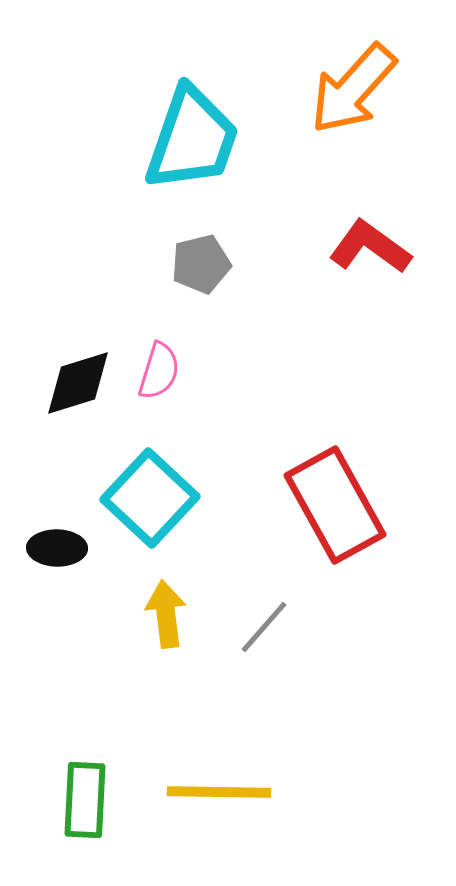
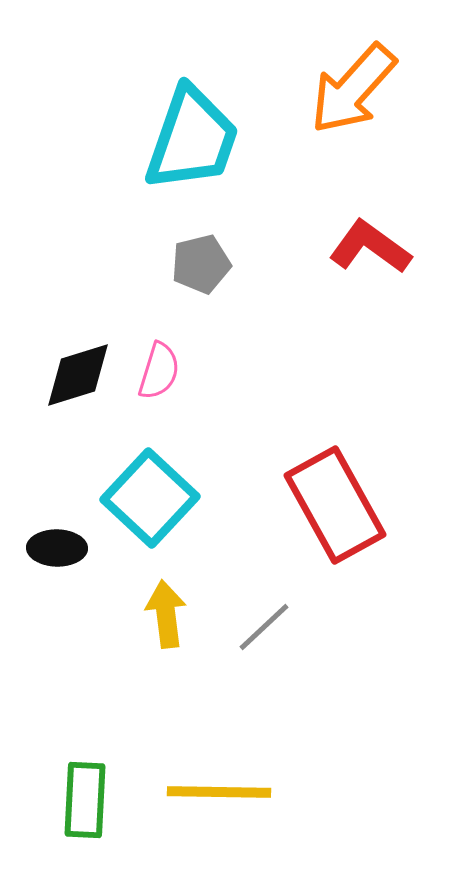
black diamond: moved 8 px up
gray line: rotated 6 degrees clockwise
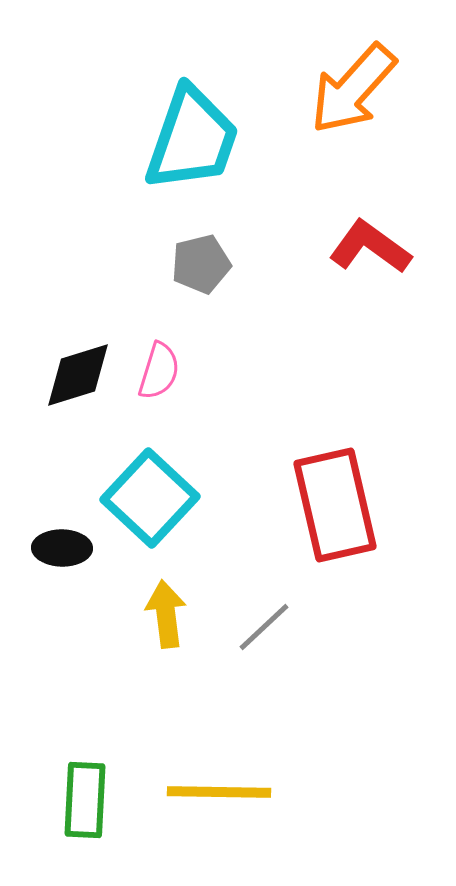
red rectangle: rotated 16 degrees clockwise
black ellipse: moved 5 px right
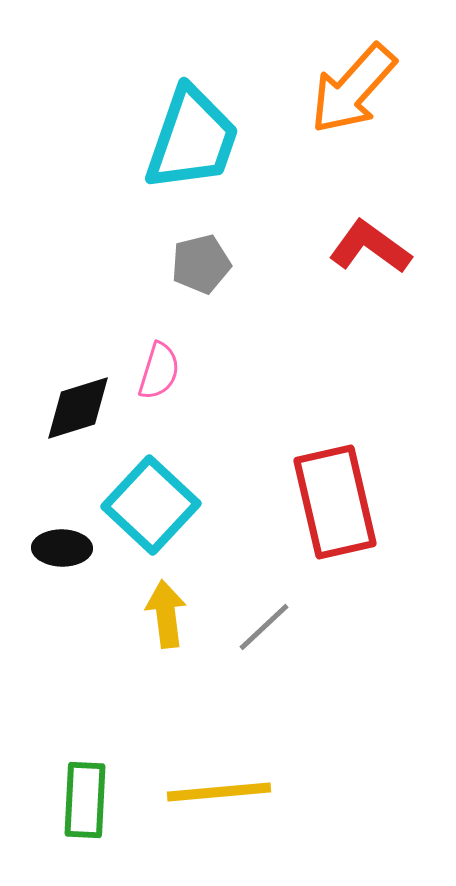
black diamond: moved 33 px down
cyan square: moved 1 px right, 7 px down
red rectangle: moved 3 px up
yellow line: rotated 6 degrees counterclockwise
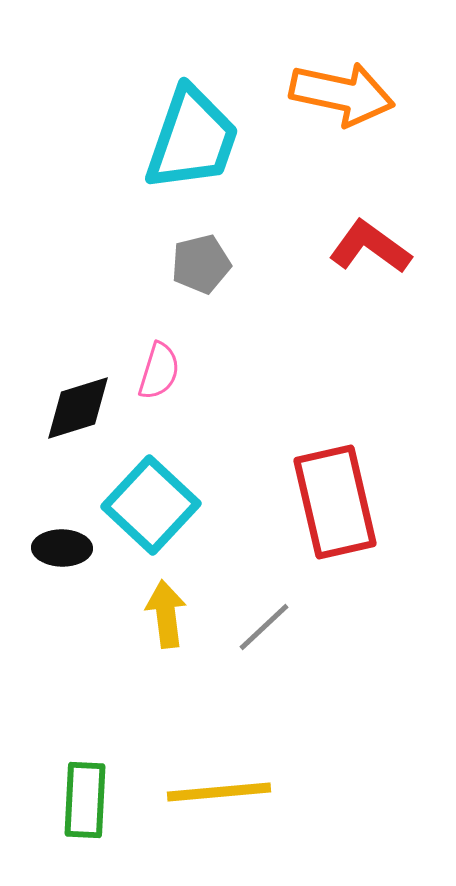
orange arrow: moved 11 px left, 5 px down; rotated 120 degrees counterclockwise
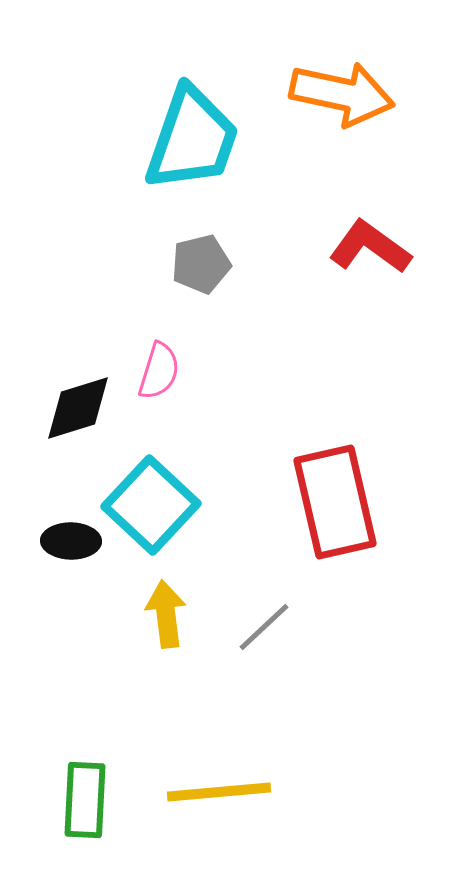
black ellipse: moved 9 px right, 7 px up
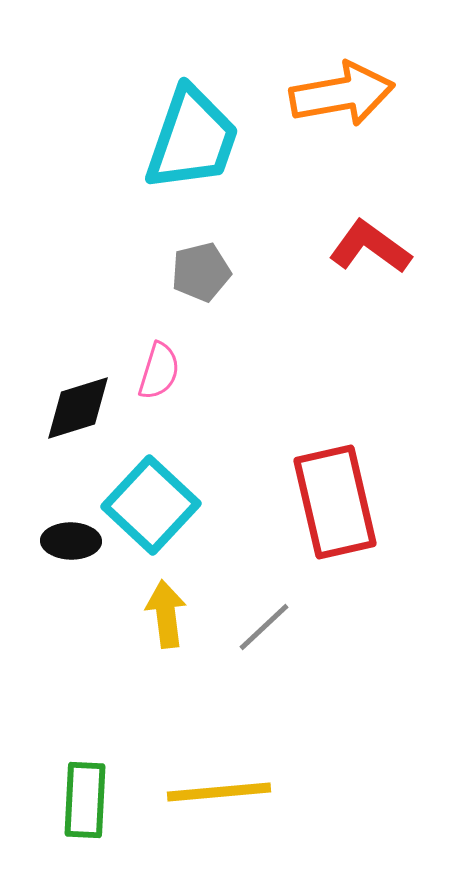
orange arrow: rotated 22 degrees counterclockwise
gray pentagon: moved 8 px down
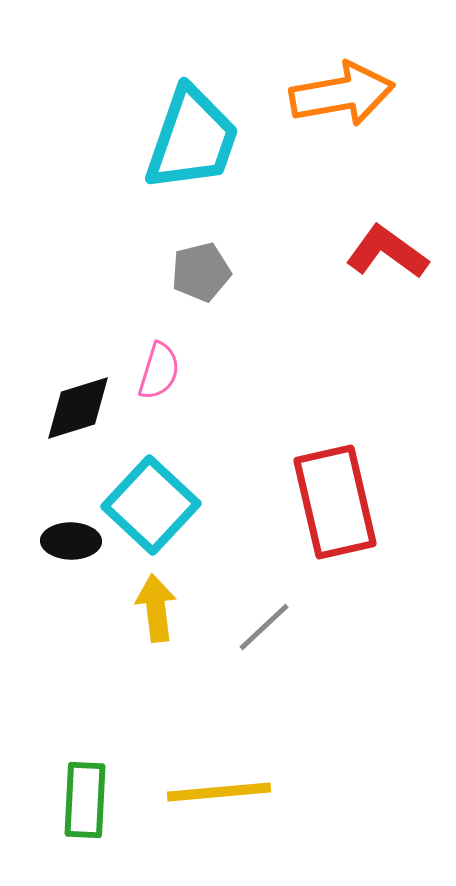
red L-shape: moved 17 px right, 5 px down
yellow arrow: moved 10 px left, 6 px up
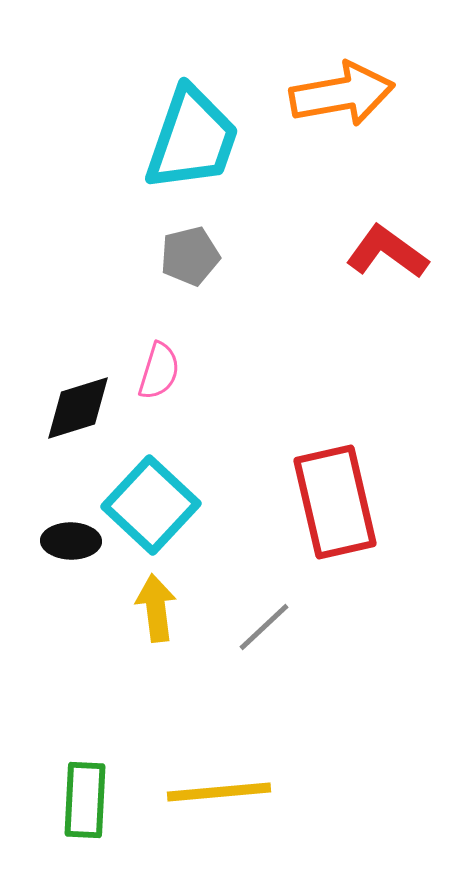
gray pentagon: moved 11 px left, 16 px up
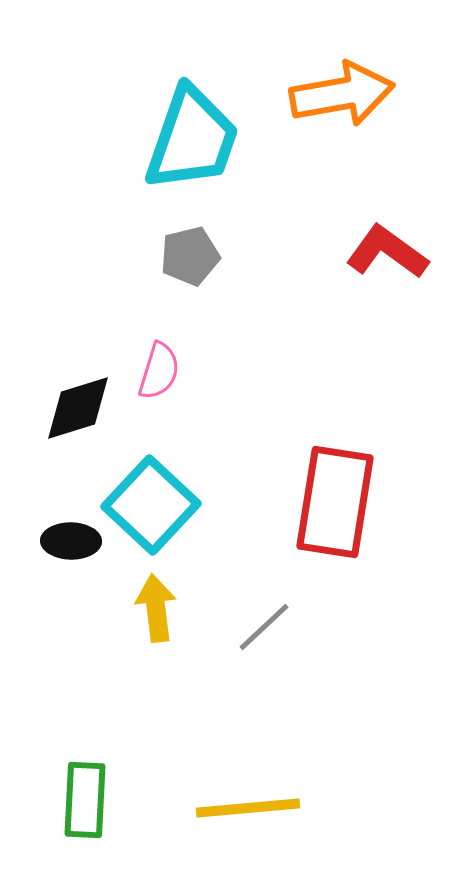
red rectangle: rotated 22 degrees clockwise
yellow line: moved 29 px right, 16 px down
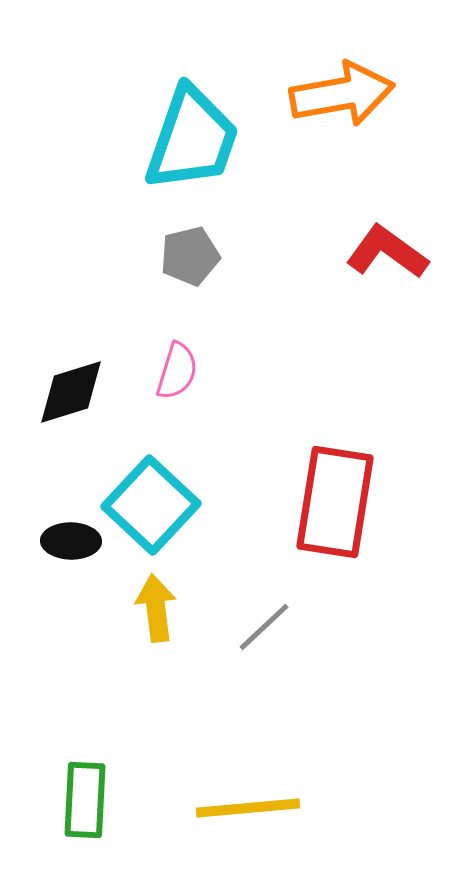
pink semicircle: moved 18 px right
black diamond: moved 7 px left, 16 px up
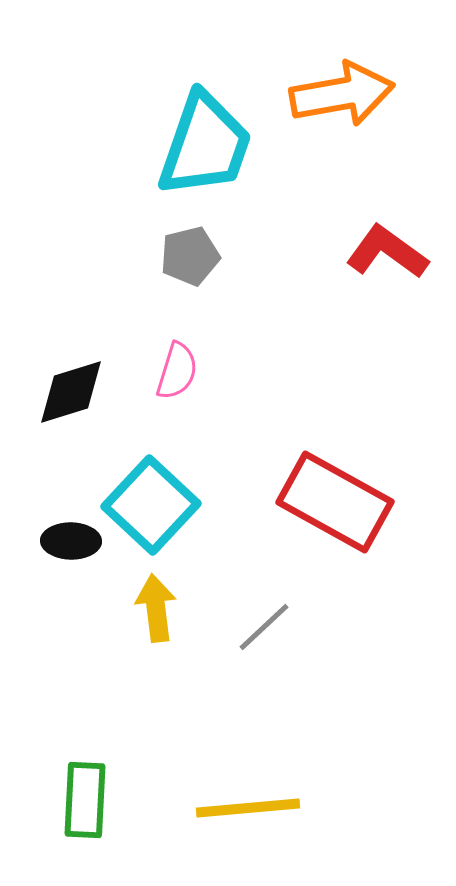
cyan trapezoid: moved 13 px right, 6 px down
red rectangle: rotated 70 degrees counterclockwise
